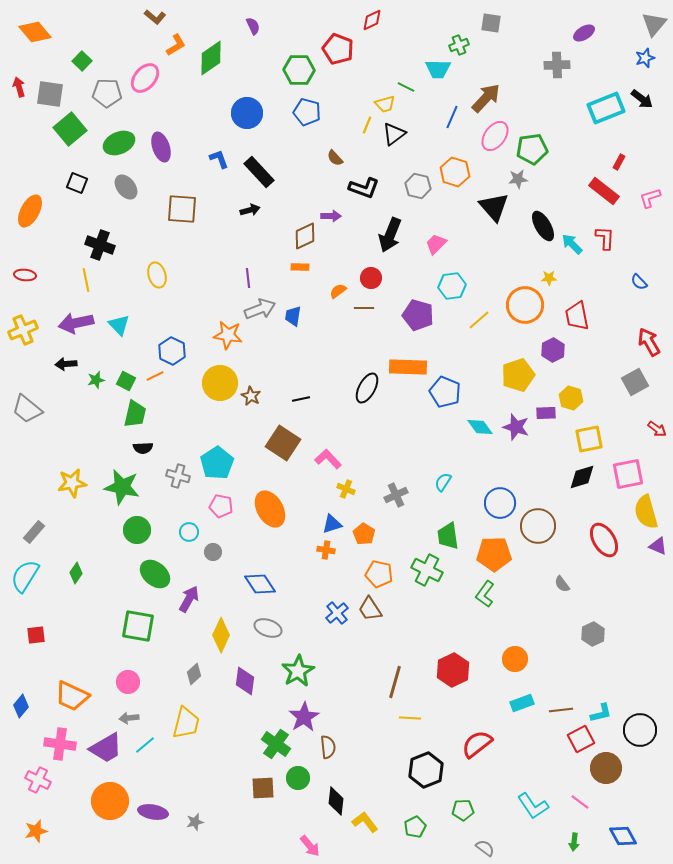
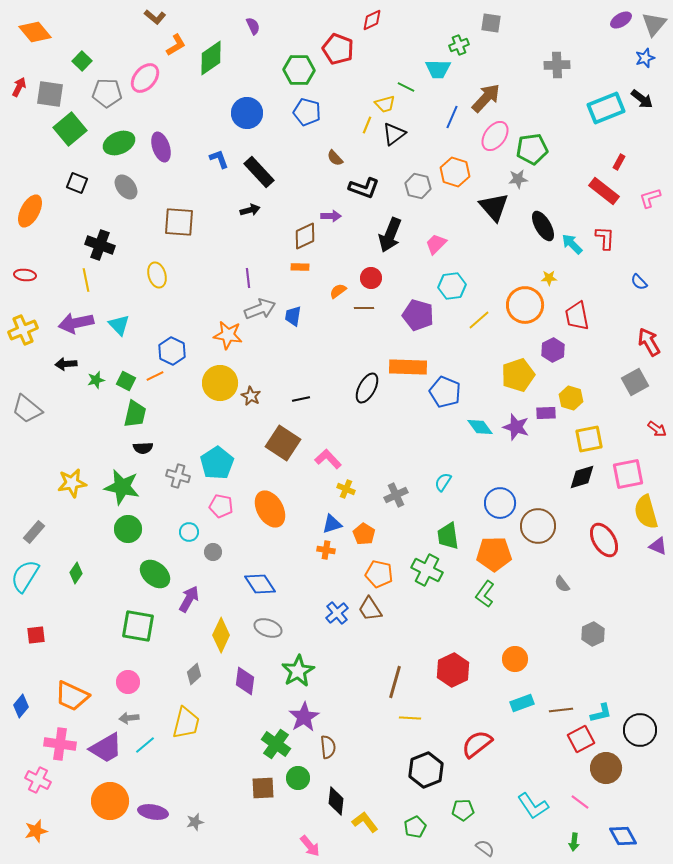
purple ellipse at (584, 33): moved 37 px right, 13 px up
red arrow at (19, 87): rotated 42 degrees clockwise
brown square at (182, 209): moved 3 px left, 13 px down
green circle at (137, 530): moved 9 px left, 1 px up
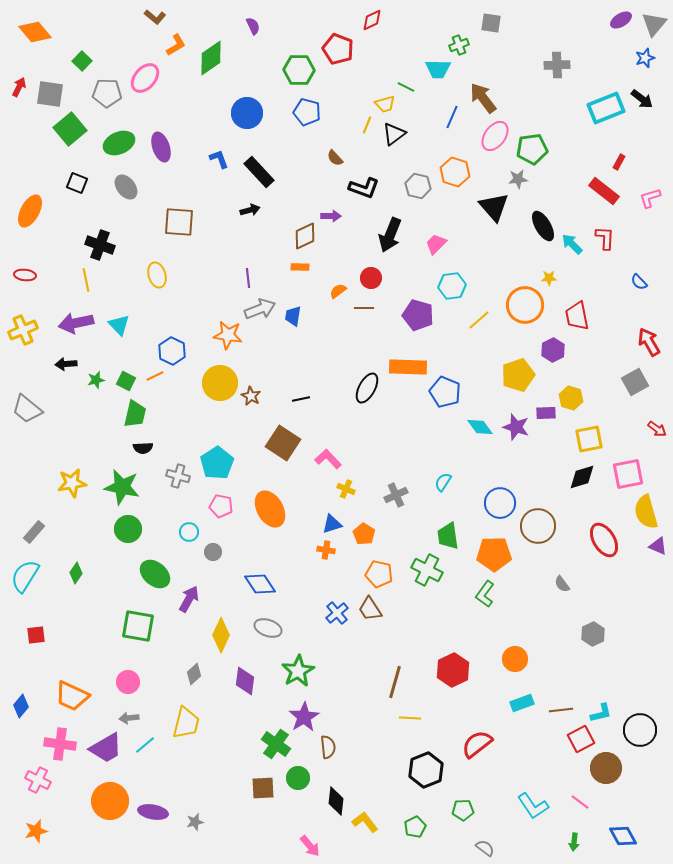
brown arrow at (486, 98): moved 3 px left; rotated 80 degrees counterclockwise
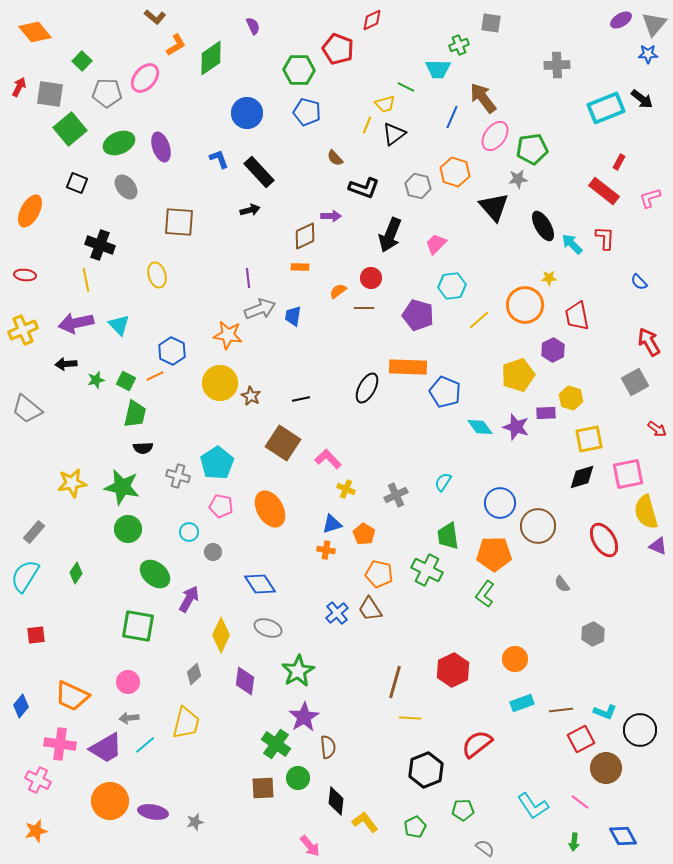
blue star at (645, 58): moved 3 px right, 4 px up; rotated 18 degrees clockwise
cyan L-shape at (601, 713): moved 4 px right, 1 px up; rotated 35 degrees clockwise
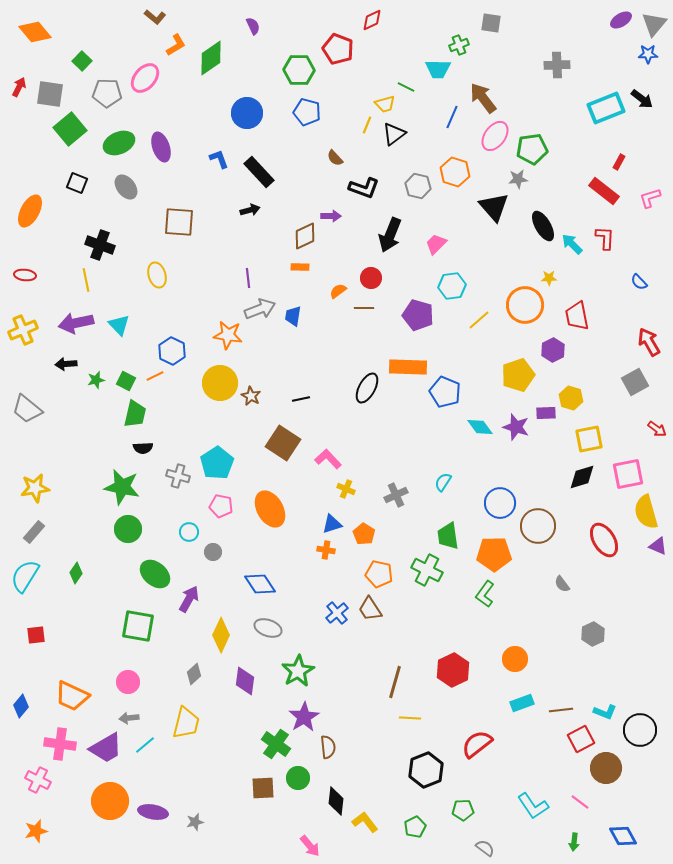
yellow star at (72, 483): moved 37 px left, 5 px down
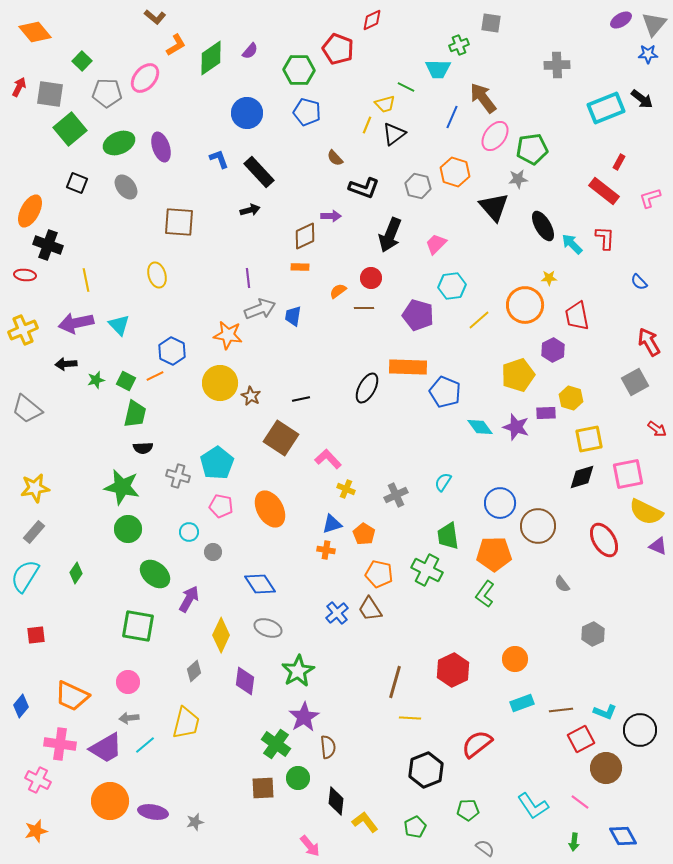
purple semicircle at (253, 26): moved 3 px left, 25 px down; rotated 66 degrees clockwise
black cross at (100, 245): moved 52 px left
brown square at (283, 443): moved 2 px left, 5 px up
yellow semicircle at (646, 512): rotated 48 degrees counterclockwise
gray diamond at (194, 674): moved 3 px up
green pentagon at (463, 810): moved 5 px right
